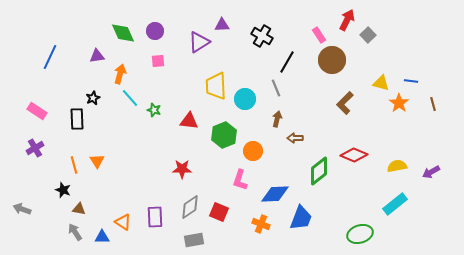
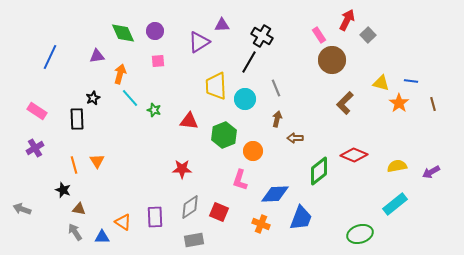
black line at (287, 62): moved 38 px left
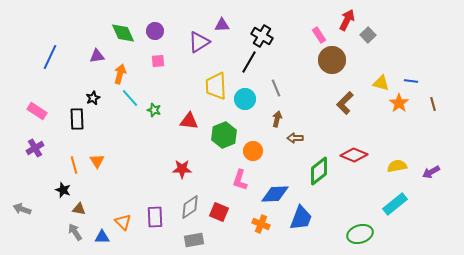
orange triangle at (123, 222): rotated 12 degrees clockwise
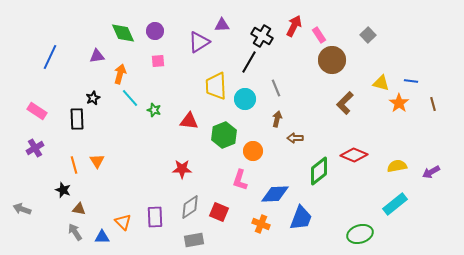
red arrow at (347, 20): moved 53 px left, 6 px down
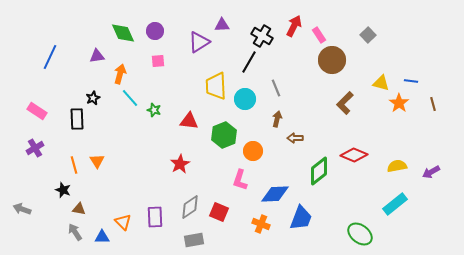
red star at (182, 169): moved 2 px left, 5 px up; rotated 30 degrees counterclockwise
green ellipse at (360, 234): rotated 55 degrees clockwise
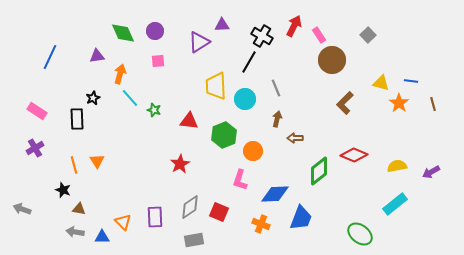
gray arrow at (75, 232): rotated 48 degrees counterclockwise
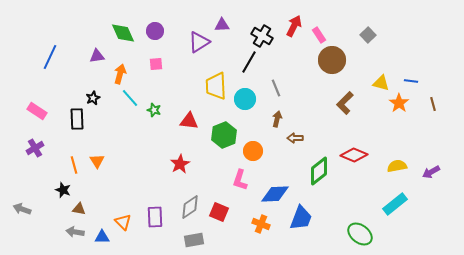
pink square at (158, 61): moved 2 px left, 3 px down
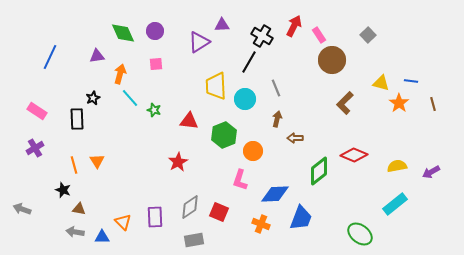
red star at (180, 164): moved 2 px left, 2 px up
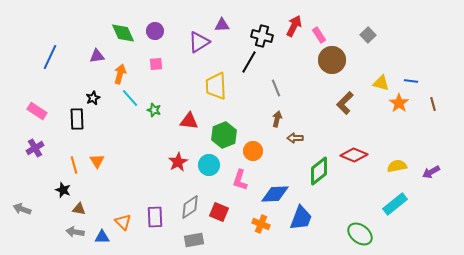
black cross at (262, 36): rotated 15 degrees counterclockwise
cyan circle at (245, 99): moved 36 px left, 66 px down
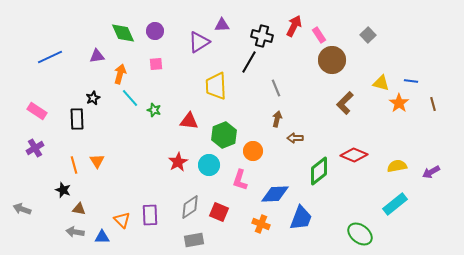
blue line at (50, 57): rotated 40 degrees clockwise
purple rectangle at (155, 217): moved 5 px left, 2 px up
orange triangle at (123, 222): moved 1 px left, 2 px up
